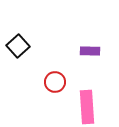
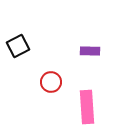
black square: rotated 15 degrees clockwise
red circle: moved 4 px left
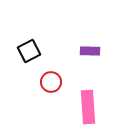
black square: moved 11 px right, 5 px down
pink rectangle: moved 1 px right
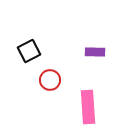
purple rectangle: moved 5 px right, 1 px down
red circle: moved 1 px left, 2 px up
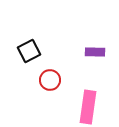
pink rectangle: rotated 12 degrees clockwise
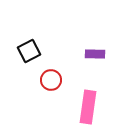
purple rectangle: moved 2 px down
red circle: moved 1 px right
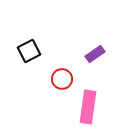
purple rectangle: rotated 36 degrees counterclockwise
red circle: moved 11 px right, 1 px up
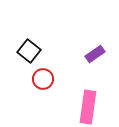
black square: rotated 25 degrees counterclockwise
red circle: moved 19 px left
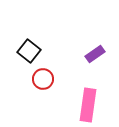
pink rectangle: moved 2 px up
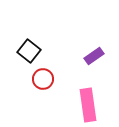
purple rectangle: moved 1 px left, 2 px down
pink rectangle: rotated 16 degrees counterclockwise
